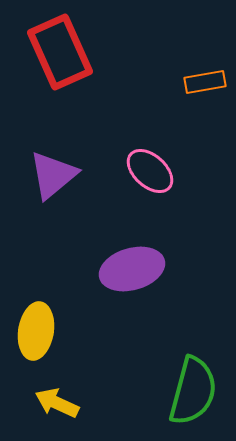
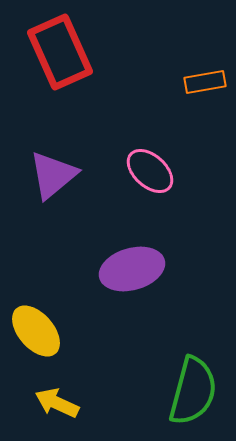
yellow ellipse: rotated 50 degrees counterclockwise
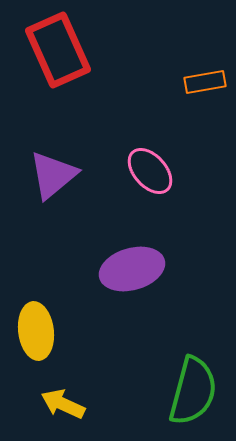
red rectangle: moved 2 px left, 2 px up
pink ellipse: rotated 6 degrees clockwise
yellow ellipse: rotated 34 degrees clockwise
yellow arrow: moved 6 px right, 1 px down
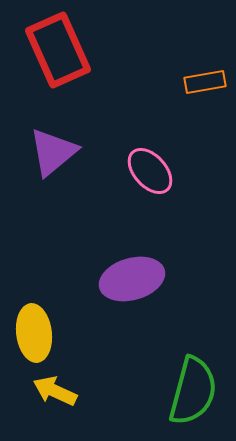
purple triangle: moved 23 px up
purple ellipse: moved 10 px down
yellow ellipse: moved 2 px left, 2 px down
yellow arrow: moved 8 px left, 13 px up
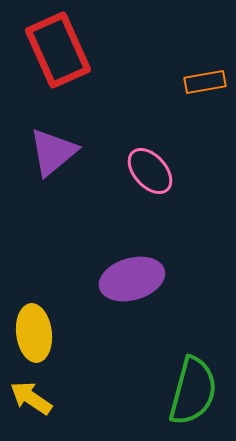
yellow arrow: moved 24 px left, 7 px down; rotated 9 degrees clockwise
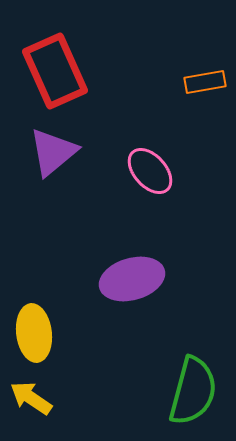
red rectangle: moved 3 px left, 21 px down
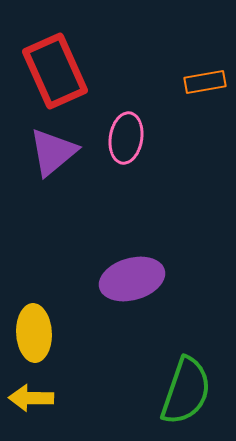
pink ellipse: moved 24 px left, 33 px up; rotated 51 degrees clockwise
yellow ellipse: rotated 4 degrees clockwise
green semicircle: moved 7 px left; rotated 4 degrees clockwise
yellow arrow: rotated 33 degrees counterclockwise
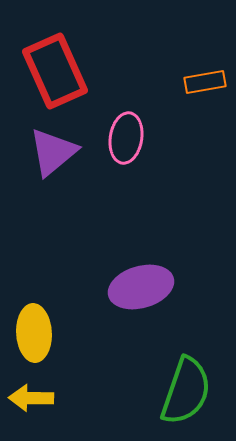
purple ellipse: moved 9 px right, 8 px down
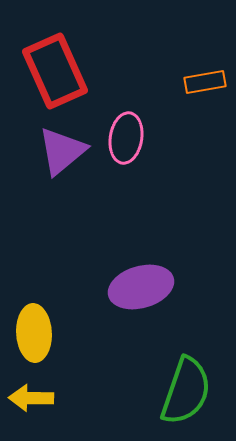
purple triangle: moved 9 px right, 1 px up
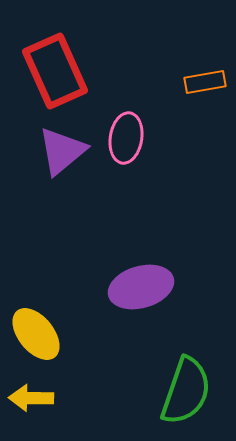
yellow ellipse: moved 2 px right, 1 px down; rotated 36 degrees counterclockwise
